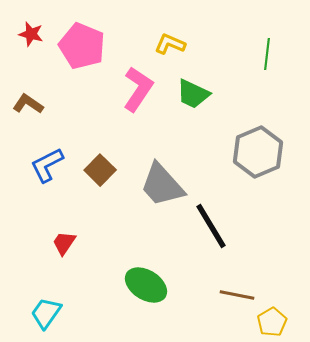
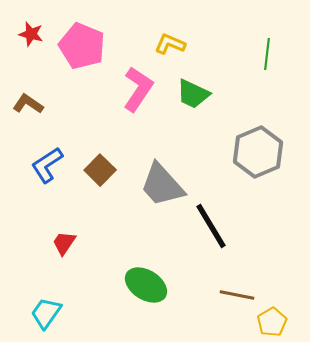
blue L-shape: rotated 6 degrees counterclockwise
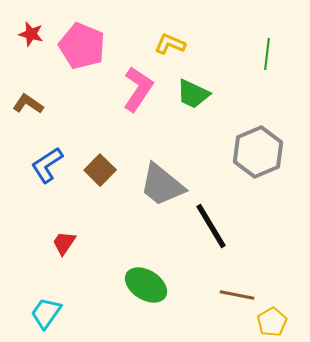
gray trapezoid: rotated 9 degrees counterclockwise
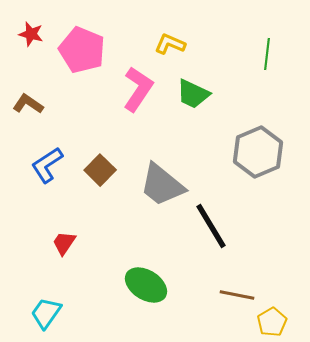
pink pentagon: moved 4 px down
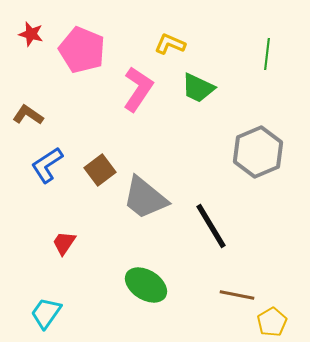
green trapezoid: moved 5 px right, 6 px up
brown L-shape: moved 11 px down
brown square: rotated 8 degrees clockwise
gray trapezoid: moved 17 px left, 13 px down
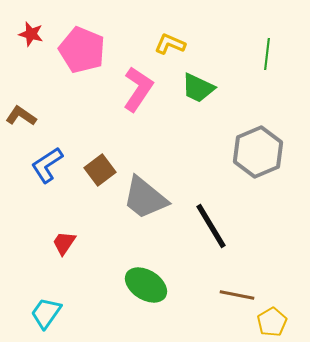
brown L-shape: moved 7 px left, 1 px down
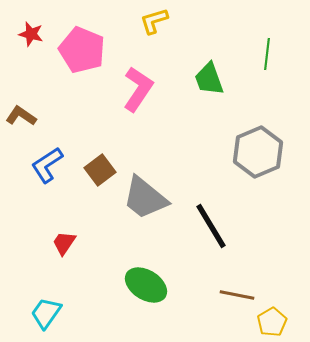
yellow L-shape: moved 16 px left, 23 px up; rotated 40 degrees counterclockwise
green trapezoid: moved 11 px right, 9 px up; rotated 45 degrees clockwise
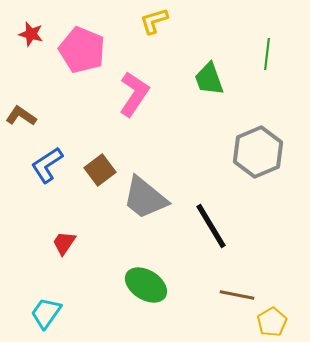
pink L-shape: moved 4 px left, 5 px down
